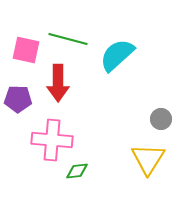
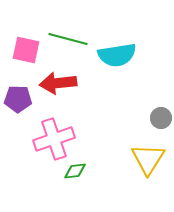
cyan semicircle: rotated 147 degrees counterclockwise
red arrow: rotated 84 degrees clockwise
gray circle: moved 1 px up
pink cross: moved 2 px right, 1 px up; rotated 24 degrees counterclockwise
green diamond: moved 2 px left
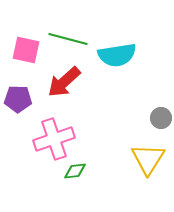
red arrow: moved 6 px right, 1 px up; rotated 36 degrees counterclockwise
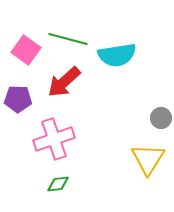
pink square: rotated 24 degrees clockwise
green diamond: moved 17 px left, 13 px down
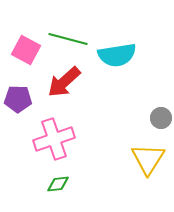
pink square: rotated 8 degrees counterclockwise
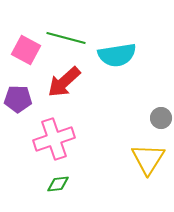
green line: moved 2 px left, 1 px up
